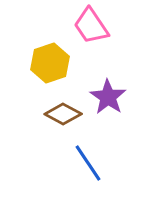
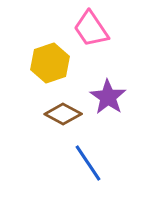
pink trapezoid: moved 3 px down
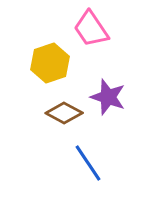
purple star: rotated 15 degrees counterclockwise
brown diamond: moved 1 px right, 1 px up
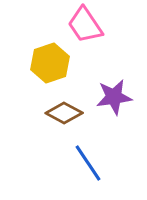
pink trapezoid: moved 6 px left, 4 px up
purple star: moved 6 px right; rotated 27 degrees counterclockwise
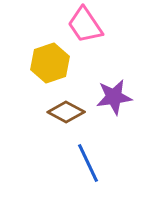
brown diamond: moved 2 px right, 1 px up
blue line: rotated 9 degrees clockwise
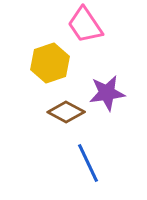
purple star: moved 7 px left, 4 px up
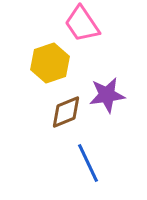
pink trapezoid: moved 3 px left, 1 px up
purple star: moved 2 px down
brown diamond: rotated 51 degrees counterclockwise
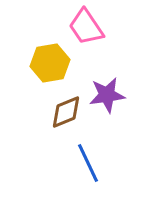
pink trapezoid: moved 4 px right, 3 px down
yellow hexagon: rotated 9 degrees clockwise
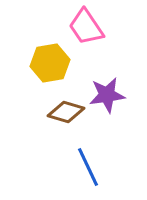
brown diamond: rotated 39 degrees clockwise
blue line: moved 4 px down
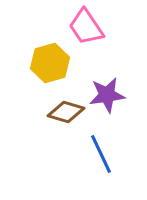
yellow hexagon: rotated 6 degrees counterclockwise
blue line: moved 13 px right, 13 px up
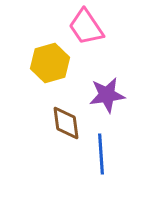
brown diamond: moved 11 px down; rotated 66 degrees clockwise
blue line: rotated 21 degrees clockwise
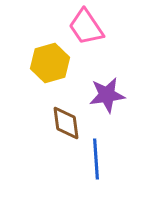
blue line: moved 5 px left, 5 px down
